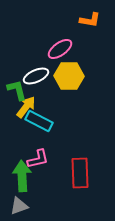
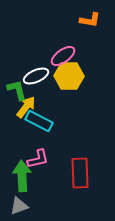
pink ellipse: moved 3 px right, 7 px down
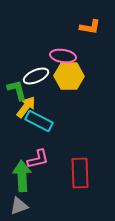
orange L-shape: moved 7 px down
pink ellipse: rotated 45 degrees clockwise
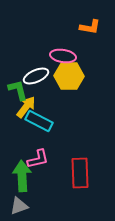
green L-shape: moved 1 px right
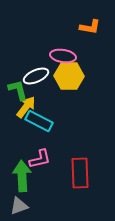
pink L-shape: moved 2 px right
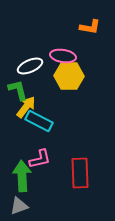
white ellipse: moved 6 px left, 10 px up
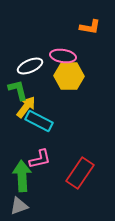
red rectangle: rotated 36 degrees clockwise
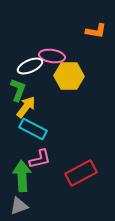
orange L-shape: moved 6 px right, 4 px down
pink ellipse: moved 11 px left
green L-shape: rotated 35 degrees clockwise
cyan rectangle: moved 6 px left, 8 px down
red rectangle: moved 1 px right; rotated 28 degrees clockwise
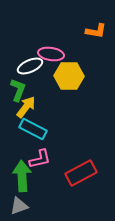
pink ellipse: moved 1 px left, 2 px up
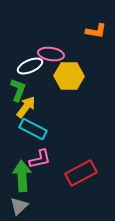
gray triangle: rotated 24 degrees counterclockwise
